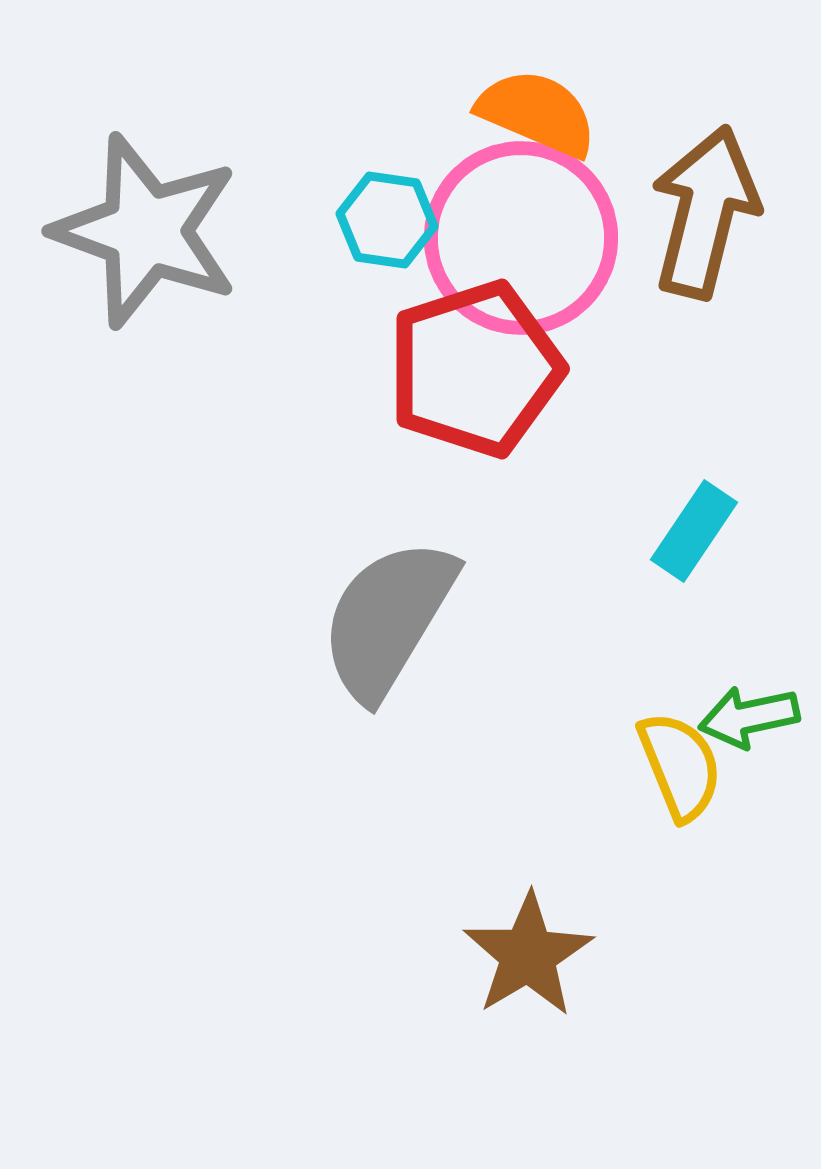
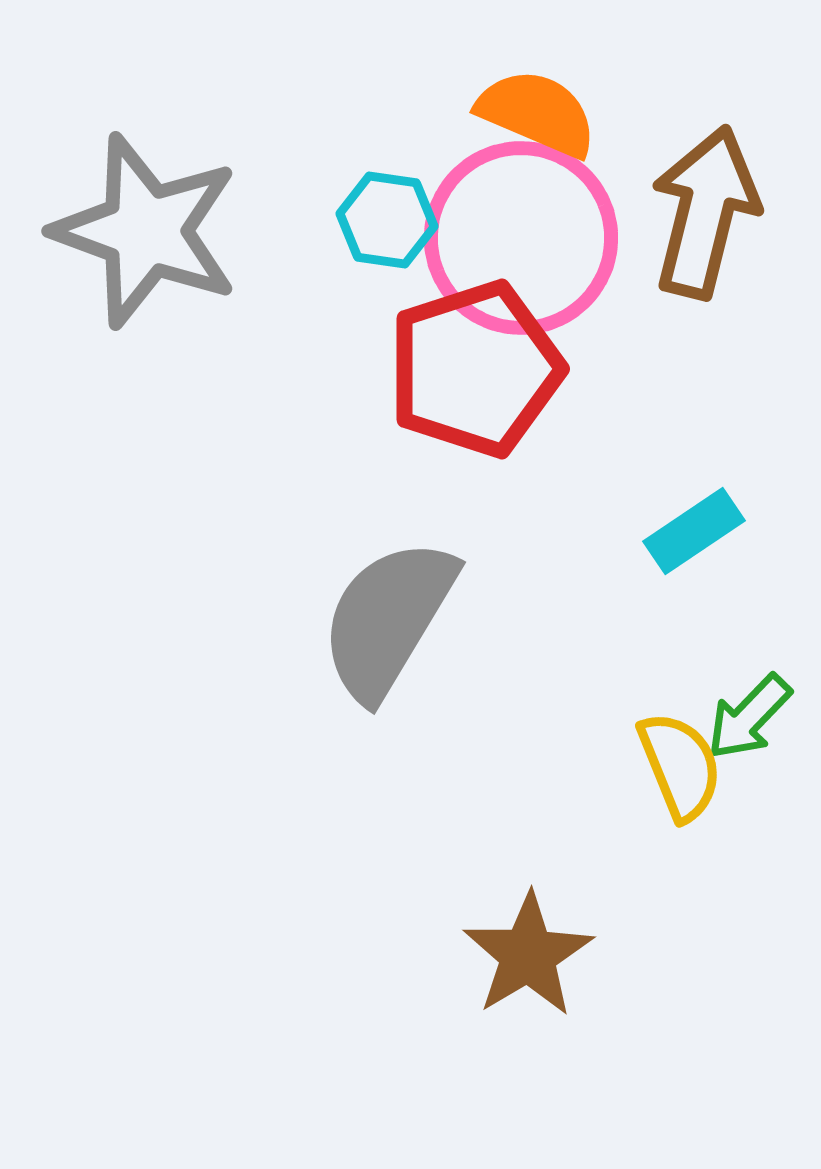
cyan rectangle: rotated 22 degrees clockwise
green arrow: rotated 34 degrees counterclockwise
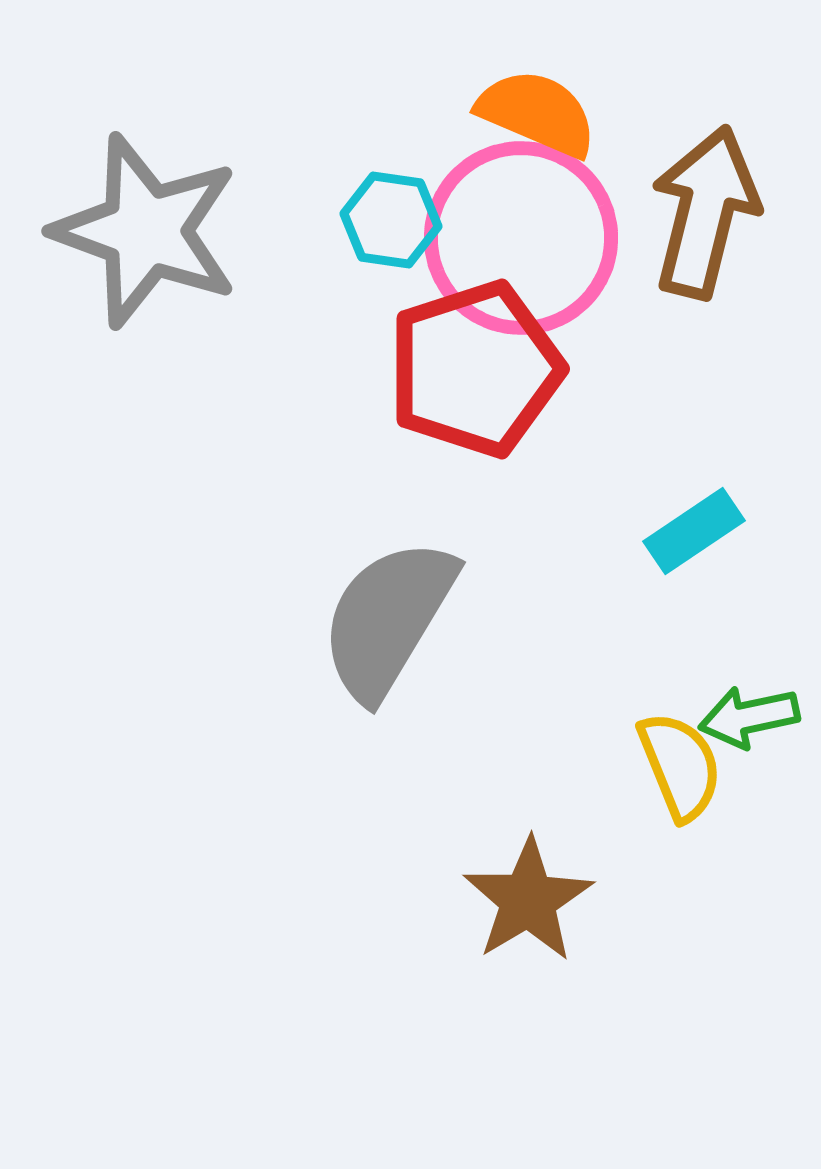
cyan hexagon: moved 4 px right
green arrow: rotated 34 degrees clockwise
brown star: moved 55 px up
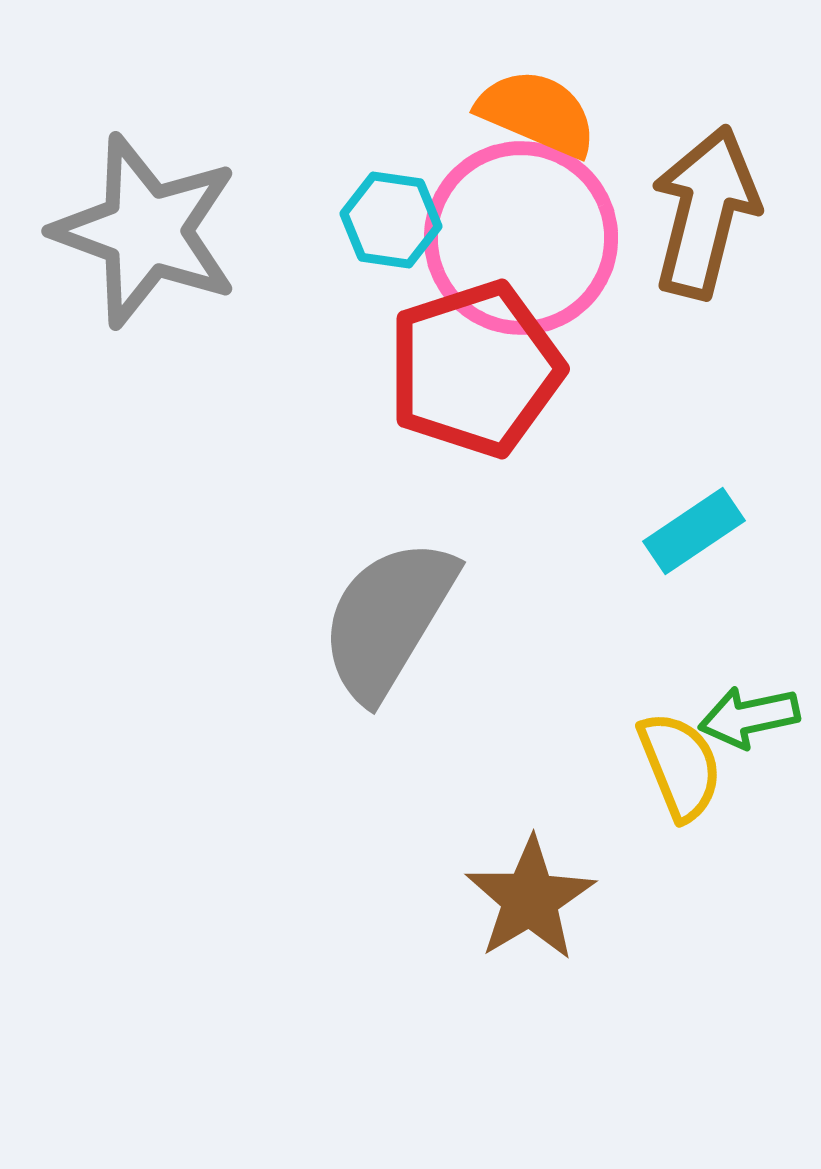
brown star: moved 2 px right, 1 px up
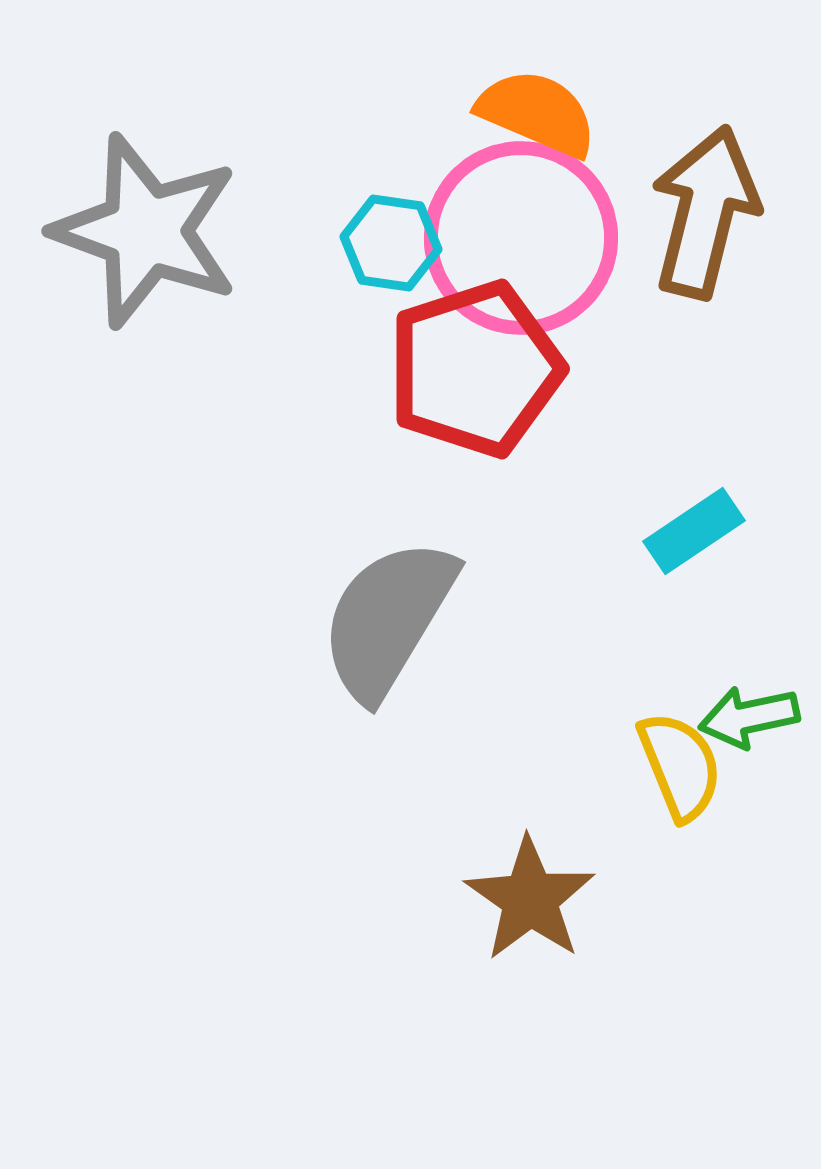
cyan hexagon: moved 23 px down
brown star: rotated 6 degrees counterclockwise
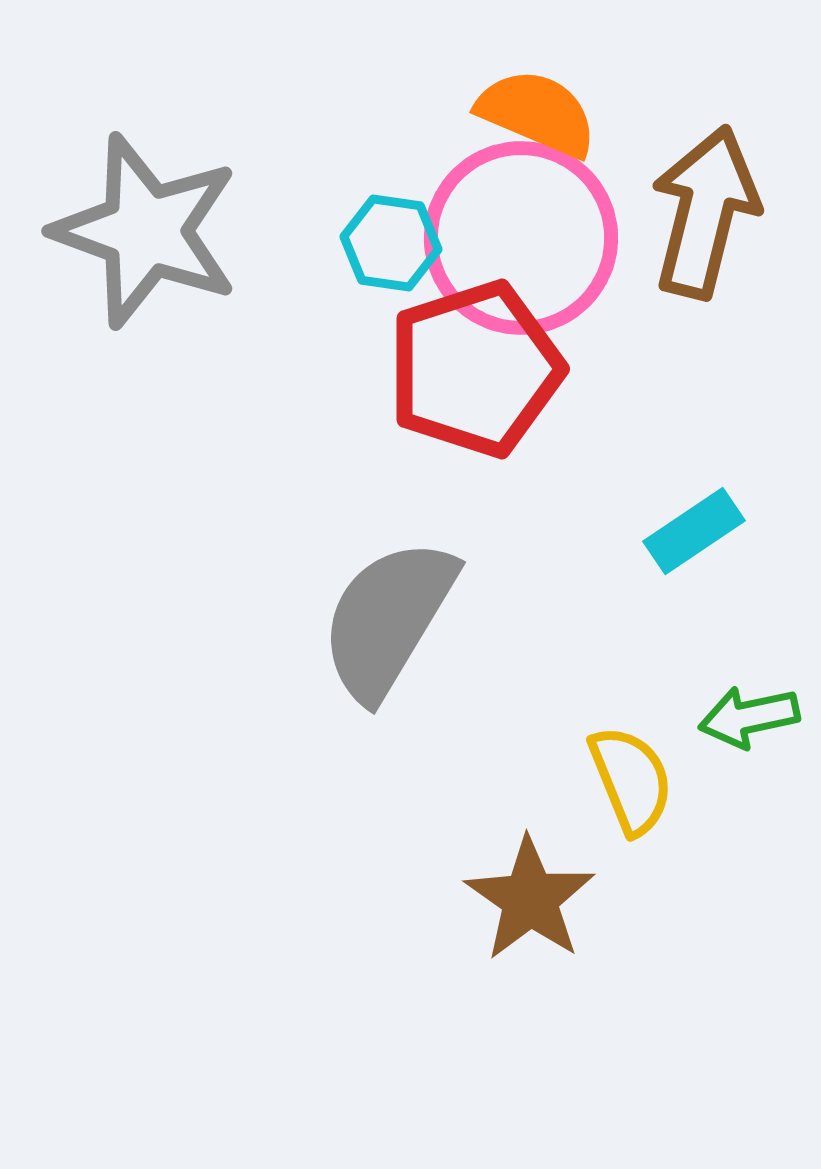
yellow semicircle: moved 49 px left, 14 px down
